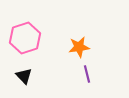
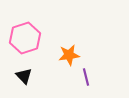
orange star: moved 10 px left, 8 px down
purple line: moved 1 px left, 3 px down
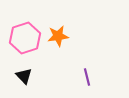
orange star: moved 11 px left, 19 px up
purple line: moved 1 px right
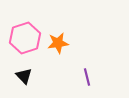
orange star: moved 7 px down
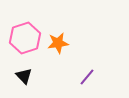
purple line: rotated 54 degrees clockwise
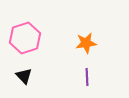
orange star: moved 28 px right
purple line: rotated 42 degrees counterclockwise
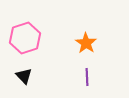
orange star: rotated 30 degrees counterclockwise
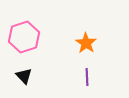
pink hexagon: moved 1 px left, 1 px up
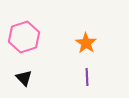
black triangle: moved 2 px down
